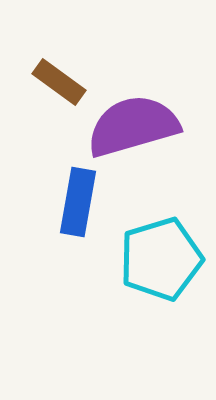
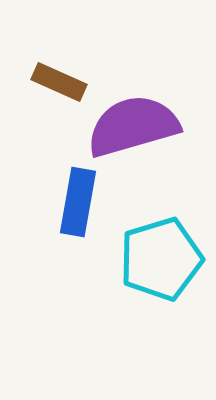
brown rectangle: rotated 12 degrees counterclockwise
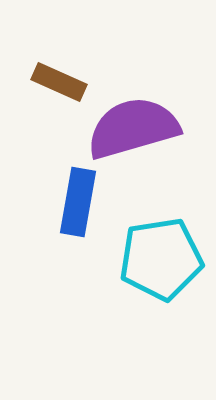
purple semicircle: moved 2 px down
cyan pentagon: rotated 8 degrees clockwise
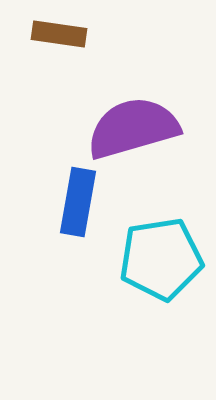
brown rectangle: moved 48 px up; rotated 16 degrees counterclockwise
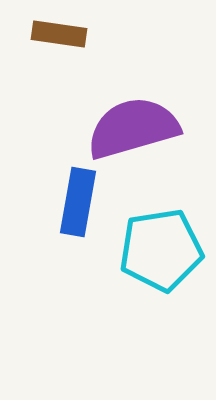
cyan pentagon: moved 9 px up
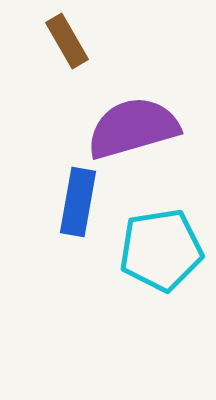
brown rectangle: moved 8 px right, 7 px down; rotated 52 degrees clockwise
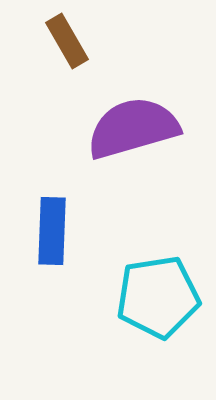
blue rectangle: moved 26 px left, 29 px down; rotated 8 degrees counterclockwise
cyan pentagon: moved 3 px left, 47 px down
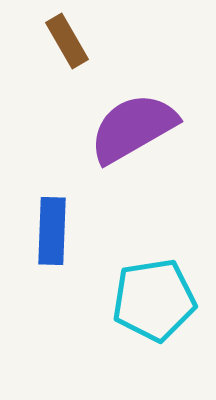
purple semicircle: rotated 14 degrees counterclockwise
cyan pentagon: moved 4 px left, 3 px down
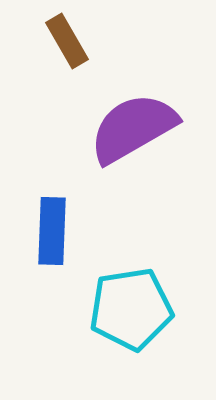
cyan pentagon: moved 23 px left, 9 px down
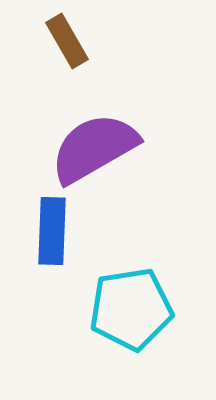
purple semicircle: moved 39 px left, 20 px down
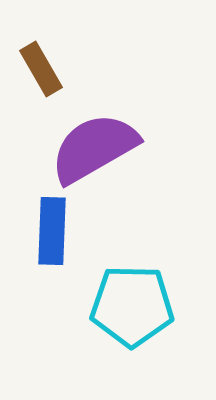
brown rectangle: moved 26 px left, 28 px down
cyan pentagon: moved 1 px right, 3 px up; rotated 10 degrees clockwise
